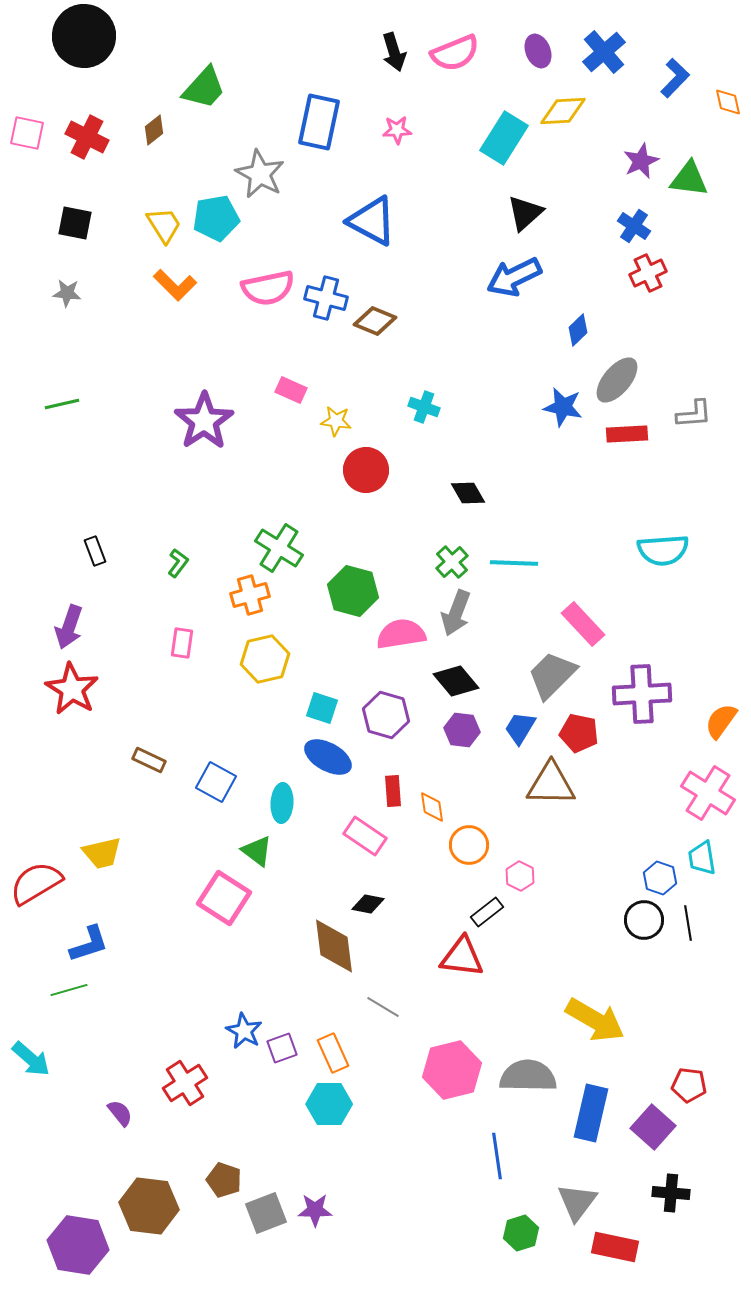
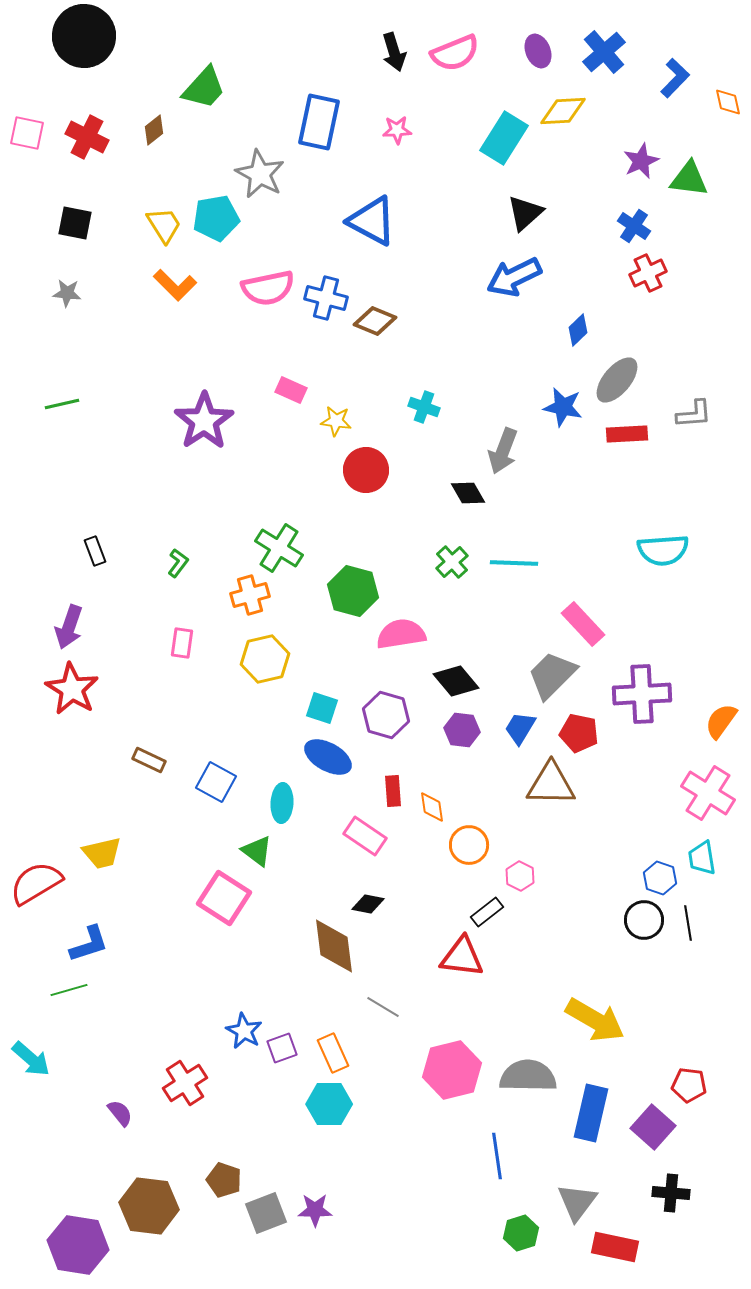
gray arrow at (456, 613): moved 47 px right, 162 px up
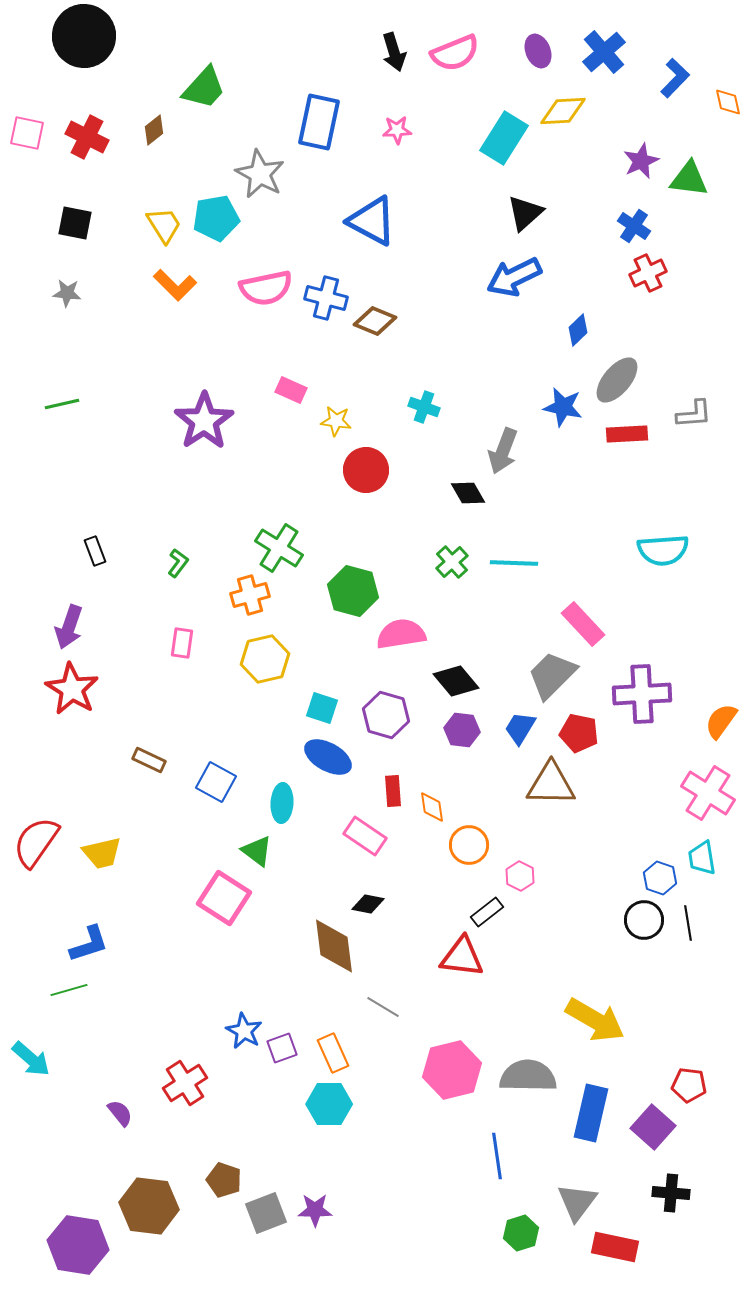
pink semicircle at (268, 288): moved 2 px left
red semicircle at (36, 883): moved 41 px up; rotated 24 degrees counterclockwise
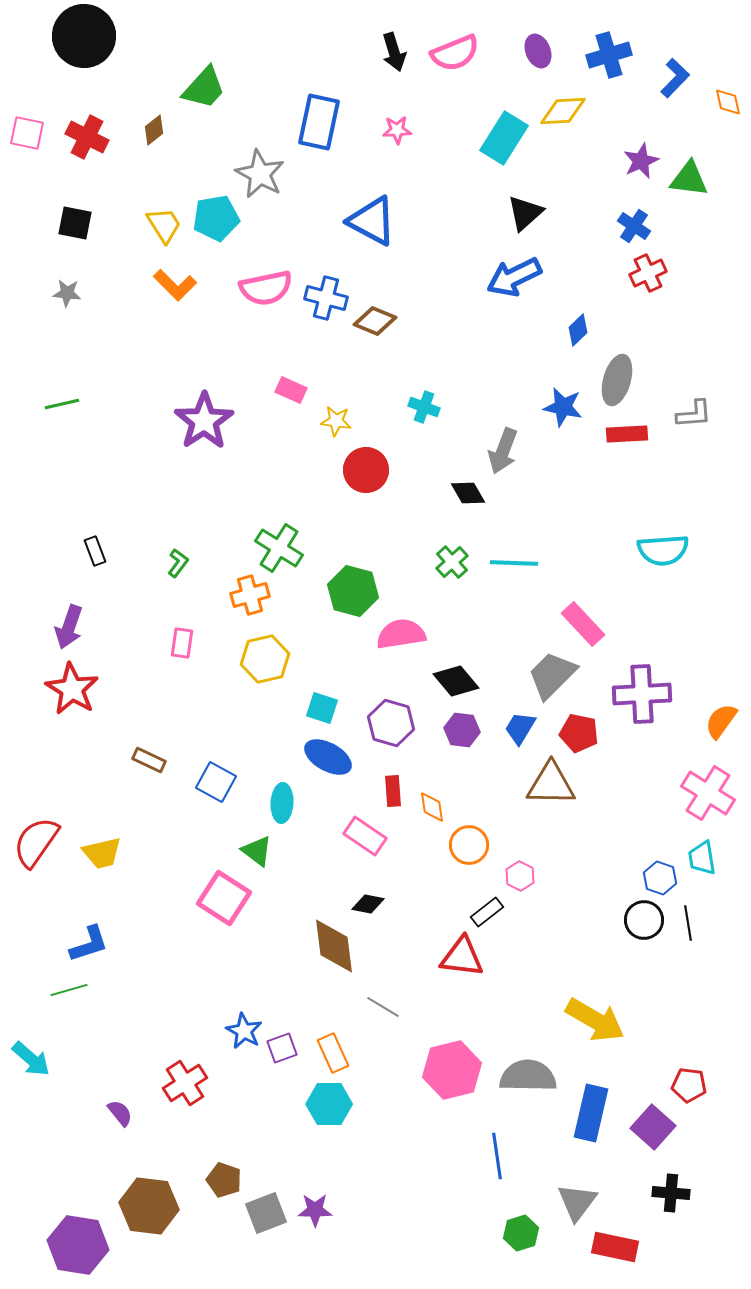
blue cross at (604, 52): moved 5 px right, 3 px down; rotated 24 degrees clockwise
gray ellipse at (617, 380): rotated 24 degrees counterclockwise
purple hexagon at (386, 715): moved 5 px right, 8 px down
